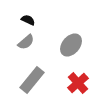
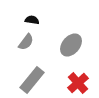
black semicircle: moved 4 px right; rotated 16 degrees counterclockwise
gray semicircle: rotated 12 degrees counterclockwise
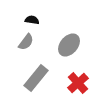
gray ellipse: moved 2 px left
gray rectangle: moved 4 px right, 2 px up
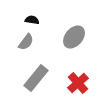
gray ellipse: moved 5 px right, 8 px up
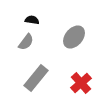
red cross: moved 3 px right
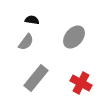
red cross: rotated 20 degrees counterclockwise
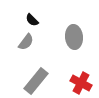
black semicircle: rotated 144 degrees counterclockwise
gray ellipse: rotated 45 degrees counterclockwise
gray rectangle: moved 3 px down
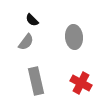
gray rectangle: rotated 52 degrees counterclockwise
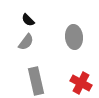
black semicircle: moved 4 px left
